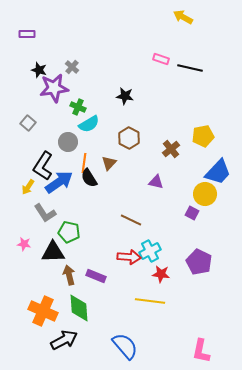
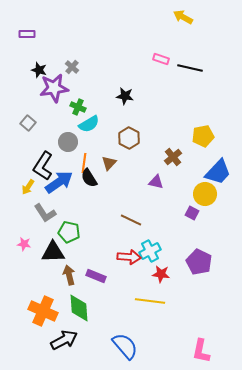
brown cross at (171, 149): moved 2 px right, 8 px down
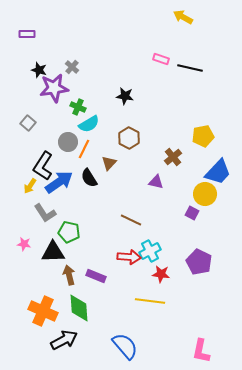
orange line at (84, 163): moved 14 px up; rotated 18 degrees clockwise
yellow arrow at (28, 187): moved 2 px right, 1 px up
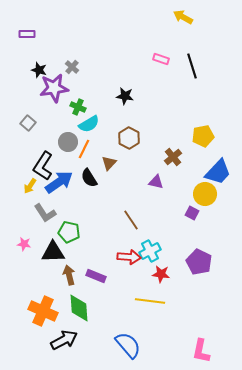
black line at (190, 68): moved 2 px right, 2 px up; rotated 60 degrees clockwise
brown line at (131, 220): rotated 30 degrees clockwise
blue semicircle at (125, 346): moved 3 px right, 1 px up
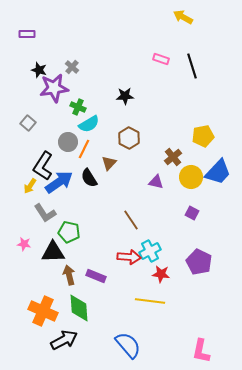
black star at (125, 96): rotated 12 degrees counterclockwise
yellow circle at (205, 194): moved 14 px left, 17 px up
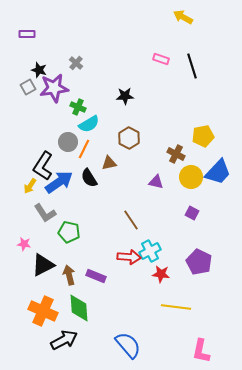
gray cross at (72, 67): moved 4 px right, 4 px up
gray square at (28, 123): moved 36 px up; rotated 21 degrees clockwise
brown cross at (173, 157): moved 3 px right, 3 px up; rotated 24 degrees counterclockwise
brown triangle at (109, 163): rotated 35 degrees clockwise
black triangle at (53, 252): moved 10 px left, 13 px down; rotated 25 degrees counterclockwise
yellow line at (150, 301): moved 26 px right, 6 px down
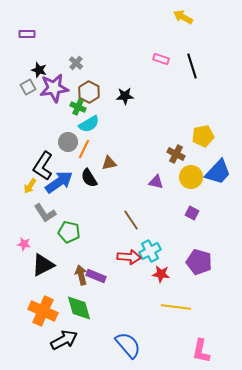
brown hexagon at (129, 138): moved 40 px left, 46 px up
purple pentagon at (199, 262): rotated 10 degrees counterclockwise
brown arrow at (69, 275): moved 12 px right
green diamond at (79, 308): rotated 12 degrees counterclockwise
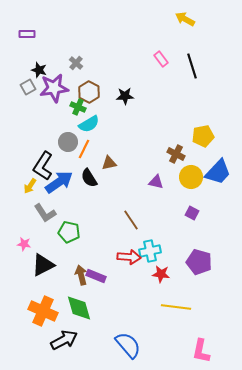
yellow arrow at (183, 17): moved 2 px right, 2 px down
pink rectangle at (161, 59): rotated 35 degrees clockwise
cyan cross at (150, 251): rotated 15 degrees clockwise
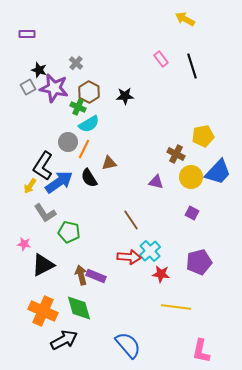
purple star at (54, 88): rotated 20 degrees clockwise
cyan cross at (150, 251): rotated 30 degrees counterclockwise
purple pentagon at (199, 262): rotated 30 degrees counterclockwise
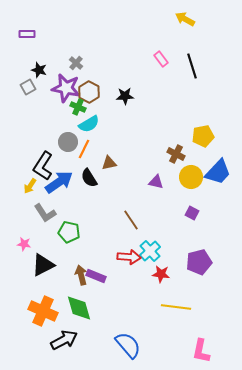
purple star at (54, 88): moved 12 px right
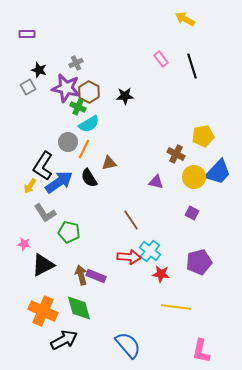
gray cross at (76, 63): rotated 24 degrees clockwise
yellow circle at (191, 177): moved 3 px right
cyan cross at (150, 251): rotated 10 degrees counterclockwise
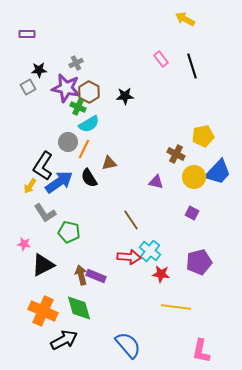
black star at (39, 70): rotated 21 degrees counterclockwise
